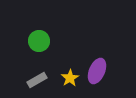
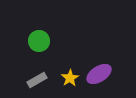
purple ellipse: moved 2 px right, 3 px down; rotated 35 degrees clockwise
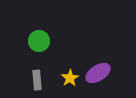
purple ellipse: moved 1 px left, 1 px up
gray rectangle: rotated 66 degrees counterclockwise
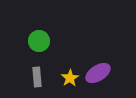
gray rectangle: moved 3 px up
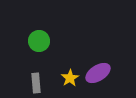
gray rectangle: moved 1 px left, 6 px down
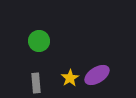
purple ellipse: moved 1 px left, 2 px down
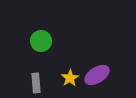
green circle: moved 2 px right
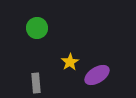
green circle: moved 4 px left, 13 px up
yellow star: moved 16 px up
